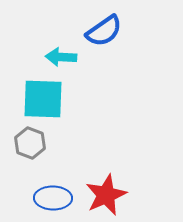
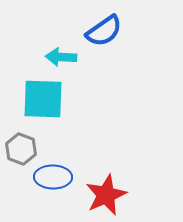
gray hexagon: moved 9 px left, 6 px down
blue ellipse: moved 21 px up
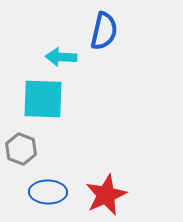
blue semicircle: rotated 42 degrees counterclockwise
blue ellipse: moved 5 px left, 15 px down
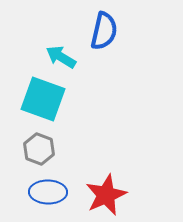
cyan arrow: rotated 28 degrees clockwise
cyan square: rotated 18 degrees clockwise
gray hexagon: moved 18 px right
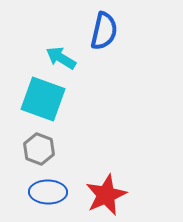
cyan arrow: moved 1 px down
